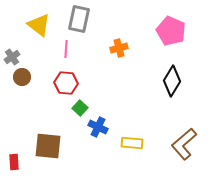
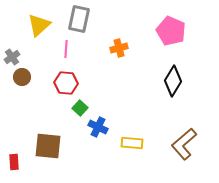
yellow triangle: rotated 40 degrees clockwise
black diamond: moved 1 px right
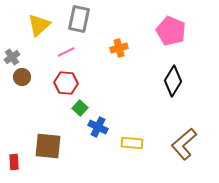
pink line: moved 3 px down; rotated 60 degrees clockwise
